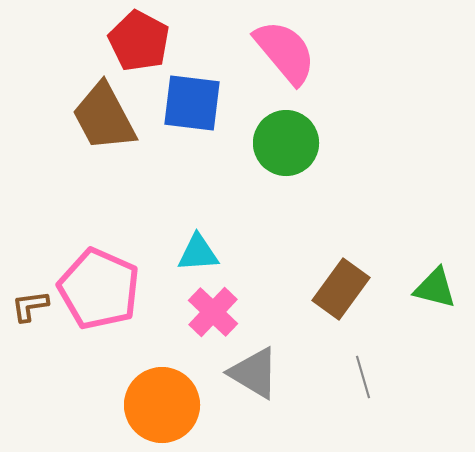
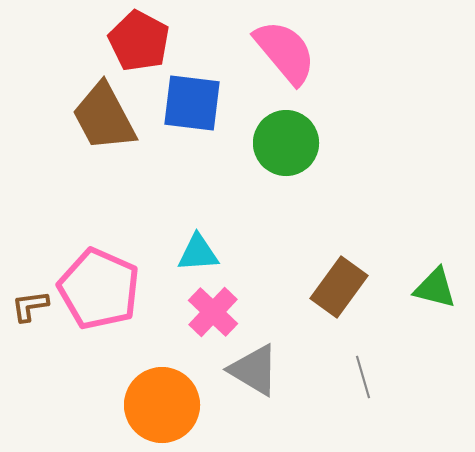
brown rectangle: moved 2 px left, 2 px up
gray triangle: moved 3 px up
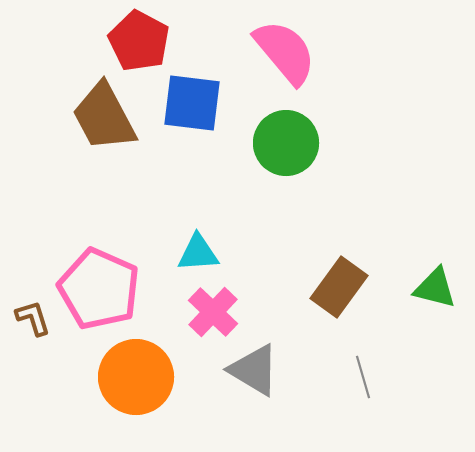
brown L-shape: moved 3 px right, 12 px down; rotated 81 degrees clockwise
orange circle: moved 26 px left, 28 px up
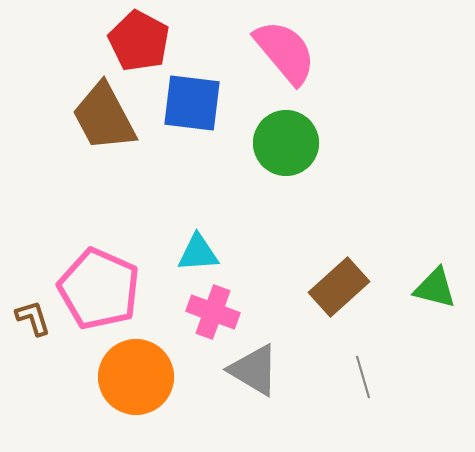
brown rectangle: rotated 12 degrees clockwise
pink cross: rotated 24 degrees counterclockwise
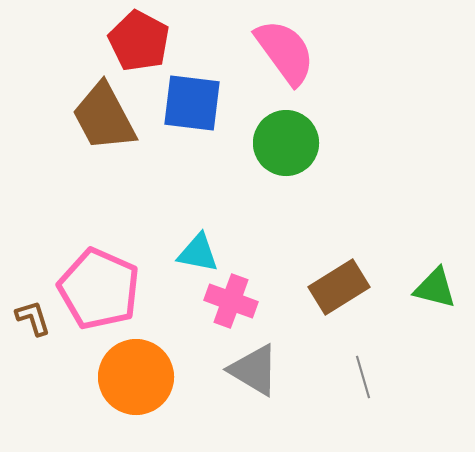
pink semicircle: rotated 4 degrees clockwise
cyan triangle: rotated 15 degrees clockwise
brown rectangle: rotated 10 degrees clockwise
pink cross: moved 18 px right, 11 px up
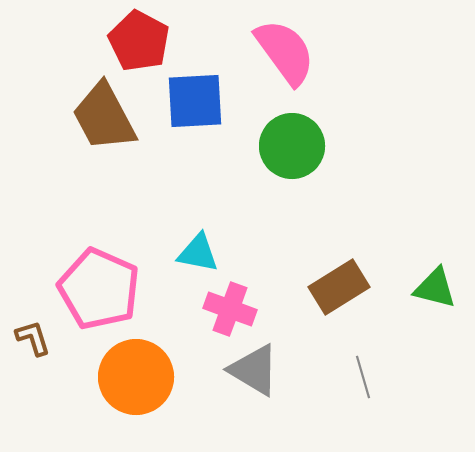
blue square: moved 3 px right, 2 px up; rotated 10 degrees counterclockwise
green circle: moved 6 px right, 3 px down
pink cross: moved 1 px left, 8 px down
brown L-shape: moved 20 px down
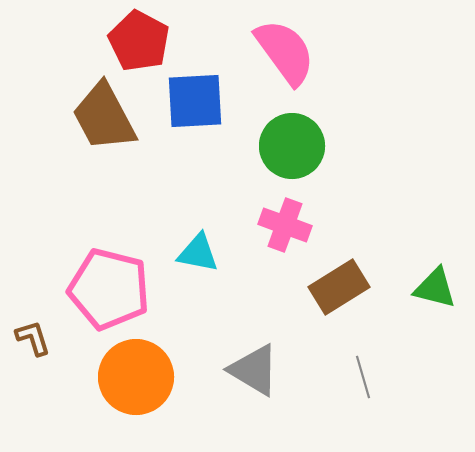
pink pentagon: moved 10 px right; rotated 10 degrees counterclockwise
pink cross: moved 55 px right, 84 px up
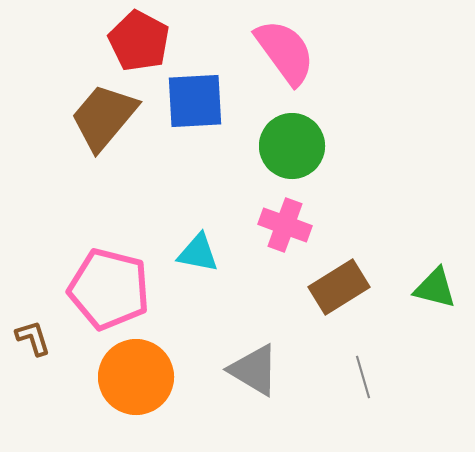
brown trapezoid: rotated 68 degrees clockwise
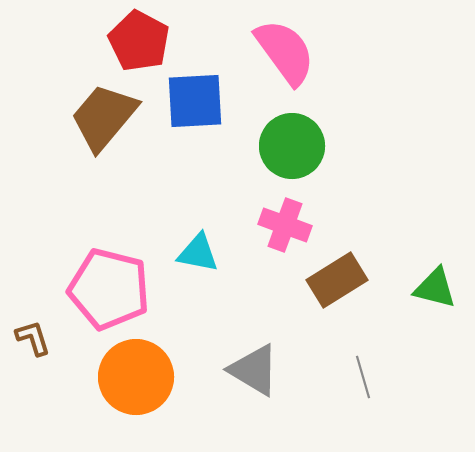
brown rectangle: moved 2 px left, 7 px up
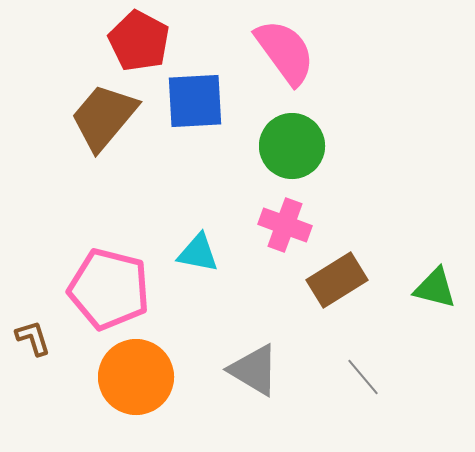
gray line: rotated 24 degrees counterclockwise
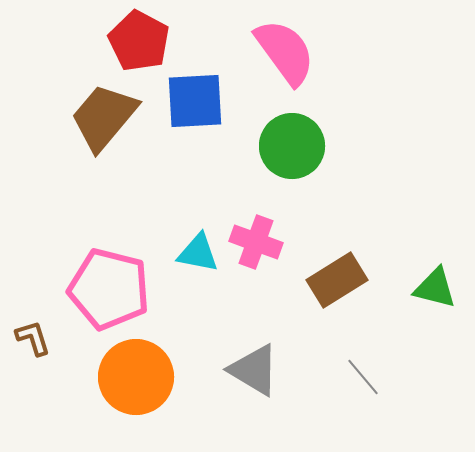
pink cross: moved 29 px left, 17 px down
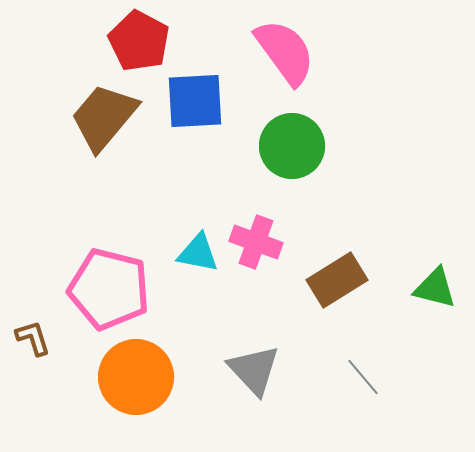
gray triangle: rotated 16 degrees clockwise
